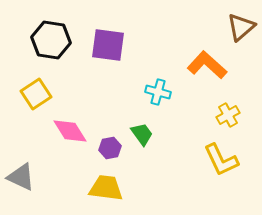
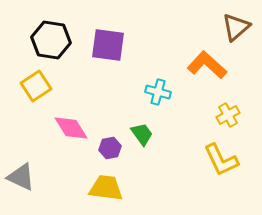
brown triangle: moved 5 px left
yellow square: moved 8 px up
pink diamond: moved 1 px right, 3 px up
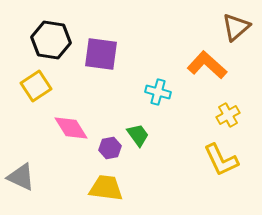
purple square: moved 7 px left, 9 px down
green trapezoid: moved 4 px left, 1 px down
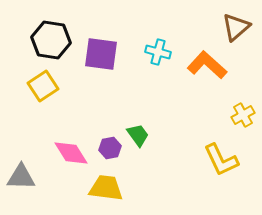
yellow square: moved 7 px right
cyan cross: moved 40 px up
yellow cross: moved 15 px right
pink diamond: moved 25 px down
gray triangle: rotated 24 degrees counterclockwise
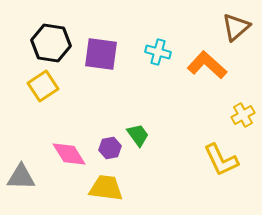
black hexagon: moved 3 px down
pink diamond: moved 2 px left, 1 px down
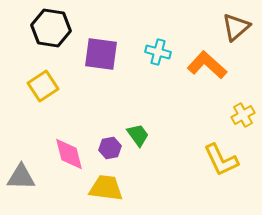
black hexagon: moved 15 px up
pink diamond: rotated 18 degrees clockwise
